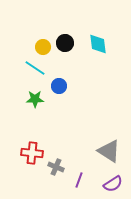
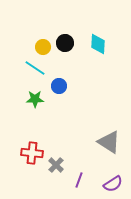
cyan diamond: rotated 10 degrees clockwise
gray triangle: moved 9 px up
gray cross: moved 2 px up; rotated 21 degrees clockwise
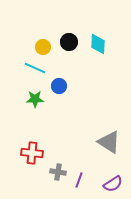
black circle: moved 4 px right, 1 px up
cyan line: rotated 10 degrees counterclockwise
gray cross: moved 2 px right, 7 px down; rotated 35 degrees counterclockwise
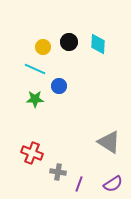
cyan line: moved 1 px down
red cross: rotated 15 degrees clockwise
purple line: moved 4 px down
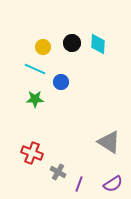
black circle: moved 3 px right, 1 px down
blue circle: moved 2 px right, 4 px up
gray cross: rotated 21 degrees clockwise
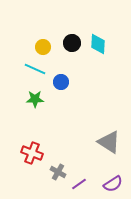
purple line: rotated 35 degrees clockwise
